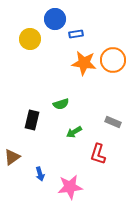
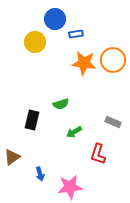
yellow circle: moved 5 px right, 3 px down
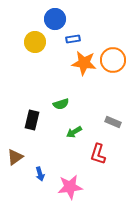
blue rectangle: moved 3 px left, 5 px down
brown triangle: moved 3 px right
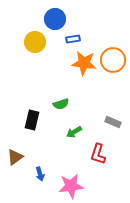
pink star: moved 1 px right, 1 px up
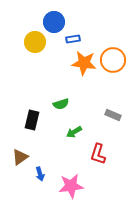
blue circle: moved 1 px left, 3 px down
gray rectangle: moved 7 px up
brown triangle: moved 5 px right
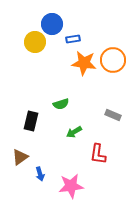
blue circle: moved 2 px left, 2 px down
black rectangle: moved 1 px left, 1 px down
red L-shape: rotated 10 degrees counterclockwise
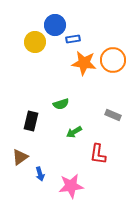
blue circle: moved 3 px right, 1 px down
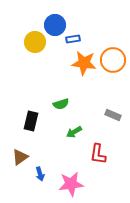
pink star: moved 2 px up
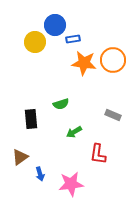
black rectangle: moved 2 px up; rotated 18 degrees counterclockwise
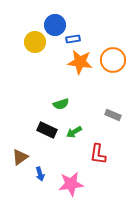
orange star: moved 4 px left, 1 px up
black rectangle: moved 16 px right, 11 px down; rotated 60 degrees counterclockwise
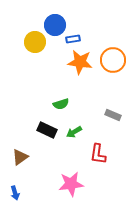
blue arrow: moved 25 px left, 19 px down
